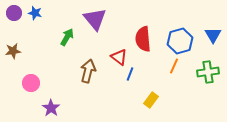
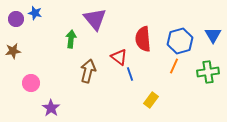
purple circle: moved 2 px right, 6 px down
green arrow: moved 4 px right, 2 px down; rotated 24 degrees counterclockwise
blue line: rotated 40 degrees counterclockwise
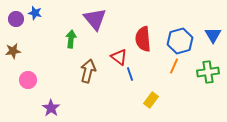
pink circle: moved 3 px left, 3 px up
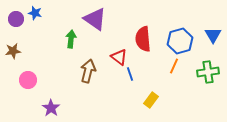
purple triangle: rotated 15 degrees counterclockwise
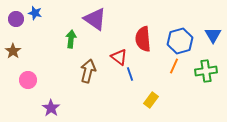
brown star: rotated 28 degrees counterclockwise
green cross: moved 2 px left, 1 px up
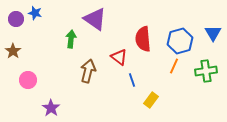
blue triangle: moved 2 px up
blue line: moved 2 px right, 6 px down
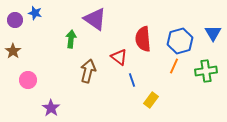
purple circle: moved 1 px left, 1 px down
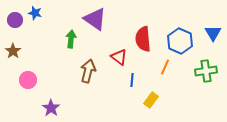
blue hexagon: rotated 20 degrees counterclockwise
orange line: moved 9 px left, 1 px down
blue line: rotated 24 degrees clockwise
